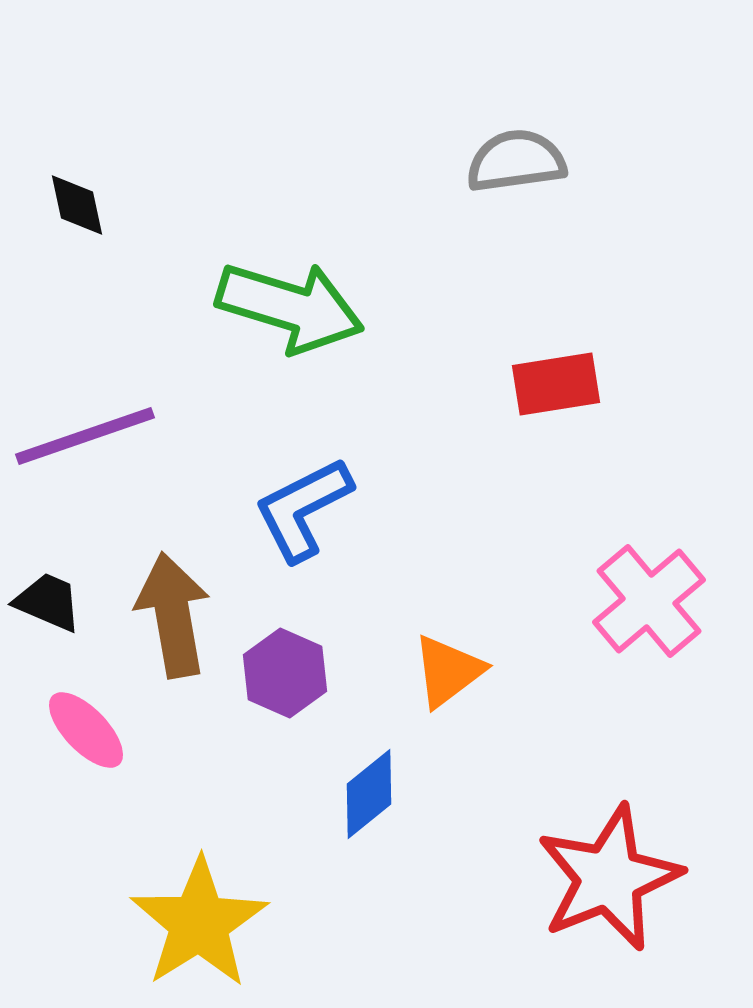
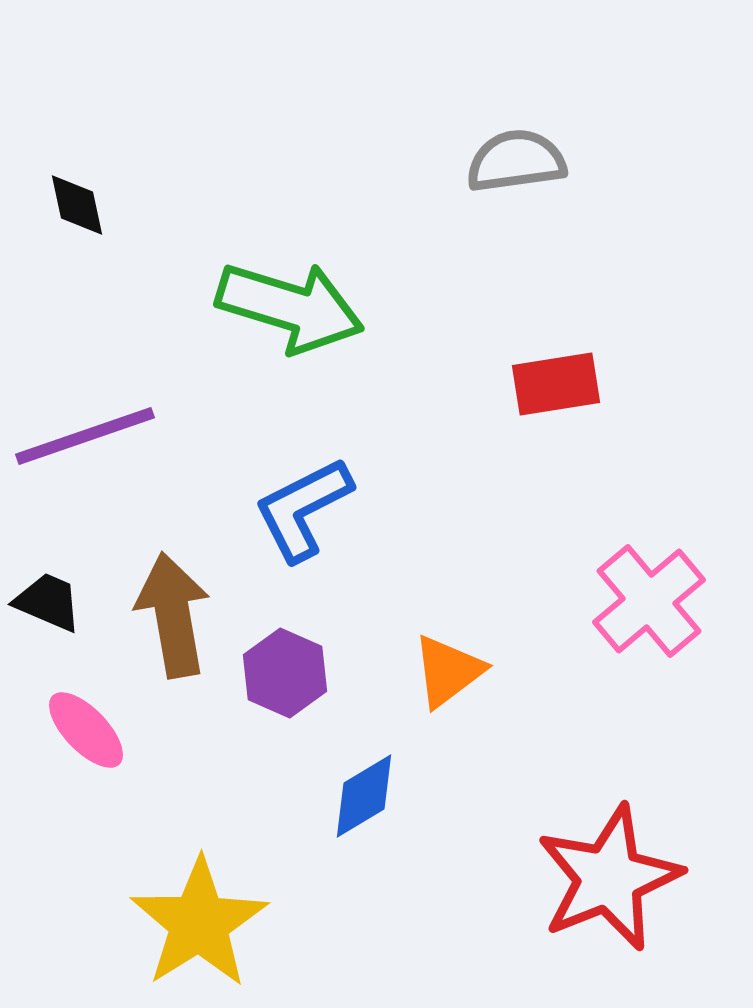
blue diamond: moved 5 px left, 2 px down; rotated 8 degrees clockwise
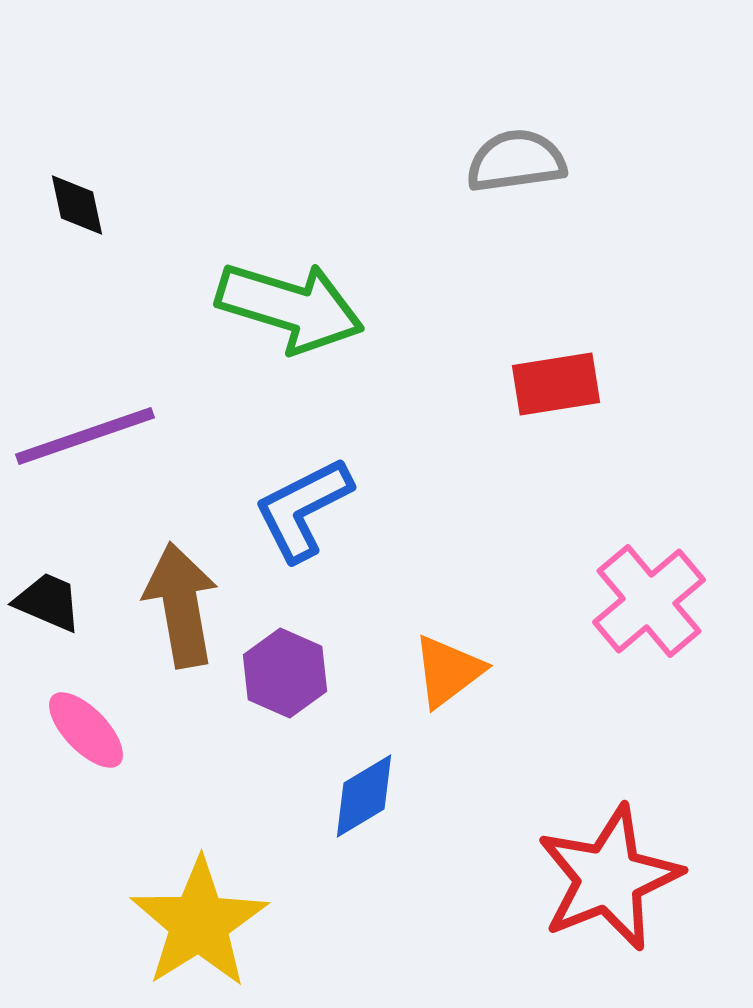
brown arrow: moved 8 px right, 10 px up
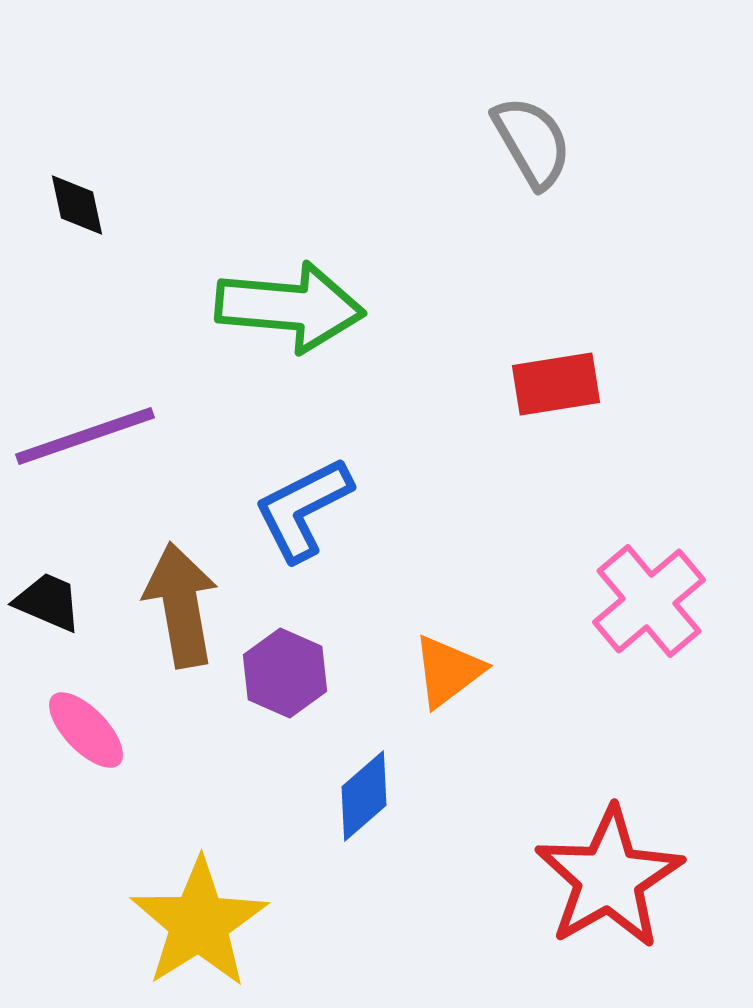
gray semicircle: moved 16 px right, 19 px up; rotated 68 degrees clockwise
green arrow: rotated 12 degrees counterclockwise
blue diamond: rotated 10 degrees counterclockwise
red star: rotated 8 degrees counterclockwise
